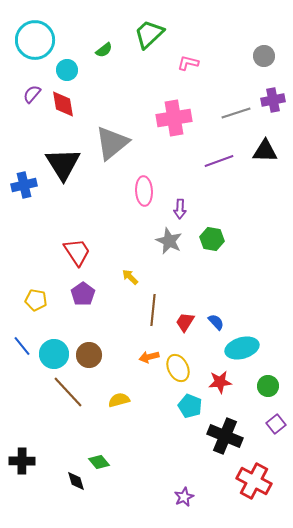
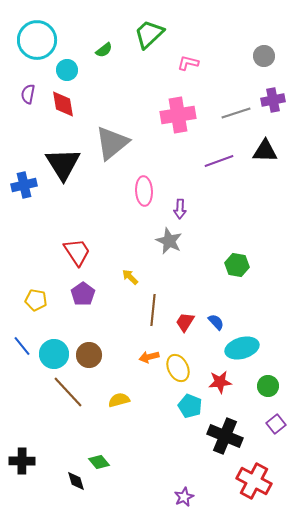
cyan circle at (35, 40): moved 2 px right
purple semicircle at (32, 94): moved 4 px left; rotated 30 degrees counterclockwise
pink cross at (174, 118): moved 4 px right, 3 px up
green hexagon at (212, 239): moved 25 px right, 26 px down
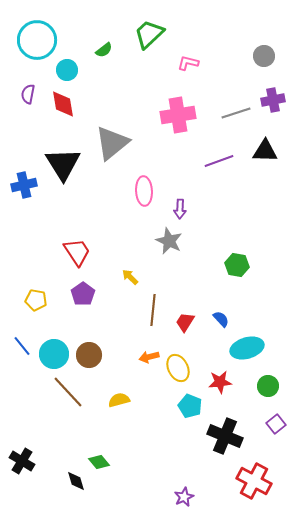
blue semicircle at (216, 322): moved 5 px right, 3 px up
cyan ellipse at (242, 348): moved 5 px right
black cross at (22, 461): rotated 30 degrees clockwise
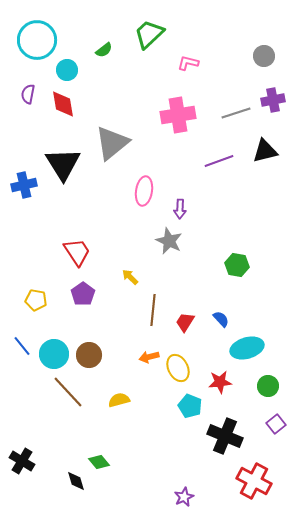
black triangle at (265, 151): rotated 16 degrees counterclockwise
pink ellipse at (144, 191): rotated 12 degrees clockwise
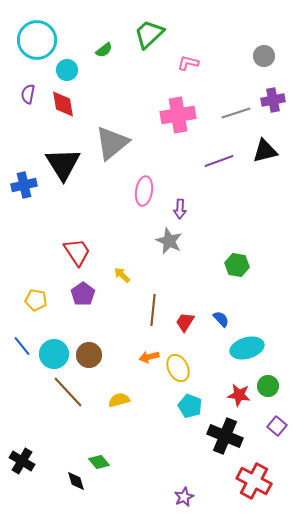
yellow arrow at (130, 277): moved 8 px left, 2 px up
red star at (220, 382): moved 19 px right, 13 px down; rotated 15 degrees clockwise
purple square at (276, 424): moved 1 px right, 2 px down; rotated 12 degrees counterclockwise
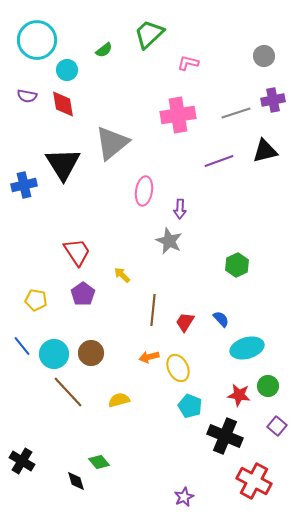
purple semicircle at (28, 94): moved 1 px left, 2 px down; rotated 90 degrees counterclockwise
green hexagon at (237, 265): rotated 25 degrees clockwise
brown circle at (89, 355): moved 2 px right, 2 px up
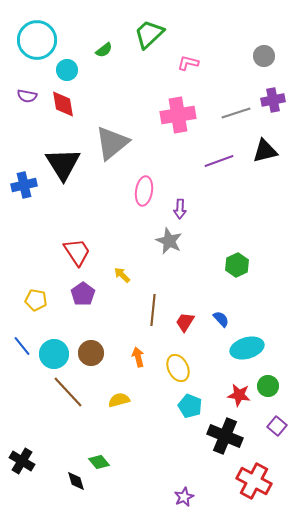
orange arrow at (149, 357): moved 11 px left; rotated 90 degrees clockwise
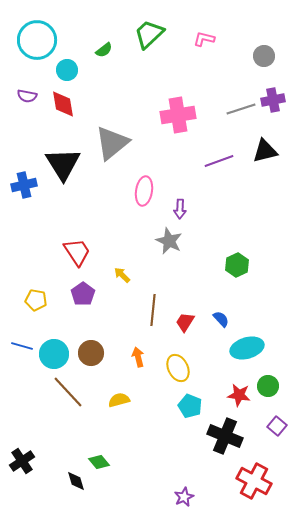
pink L-shape at (188, 63): moved 16 px right, 24 px up
gray line at (236, 113): moved 5 px right, 4 px up
blue line at (22, 346): rotated 35 degrees counterclockwise
black cross at (22, 461): rotated 25 degrees clockwise
